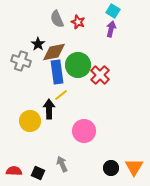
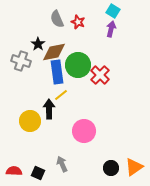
orange triangle: rotated 24 degrees clockwise
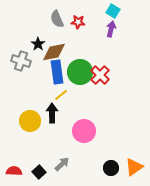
red star: rotated 16 degrees counterclockwise
green circle: moved 2 px right, 7 px down
black arrow: moved 3 px right, 4 px down
gray arrow: rotated 70 degrees clockwise
black square: moved 1 px right, 1 px up; rotated 24 degrees clockwise
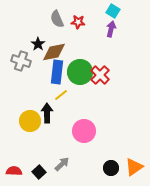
blue rectangle: rotated 15 degrees clockwise
black arrow: moved 5 px left
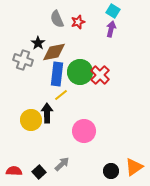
red star: rotated 24 degrees counterclockwise
black star: moved 1 px up
gray cross: moved 2 px right, 1 px up
blue rectangle: moved 2 px down
yellow circle: moved 1 px right, 1 px up
black circle: moved 3 px down
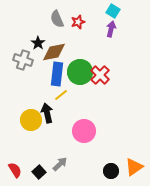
black arrow: rotated 12 degrees counterclockwise
gray arrow: moved 2 px left
red semicircle: moved 1 px right, 1 px up; rotated 56 degrees clockwise
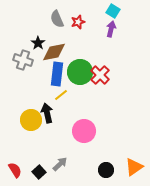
black circle: moved 5 px left, 1 px up
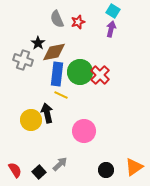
yellow line: rotated 64 degrees clockwise
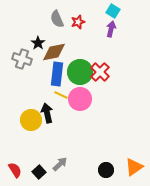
gray cross: moved 1 px left, 1 px up
red cross: moved 3 px up
pink circle: moved 4 px left, 32 px up
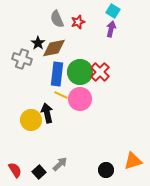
brown diamond: moved 4 px up
orange triangle: moved 1 px left, 6 px up; rotated 18 degrees clockwise
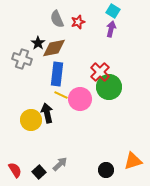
green circle: moved 29 px right, 15 px down
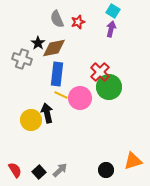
pink circle: moved 1 px up
gray arrow: moved 6 px down
